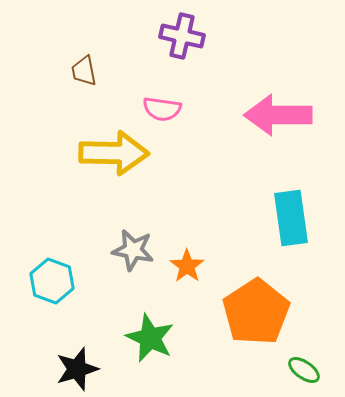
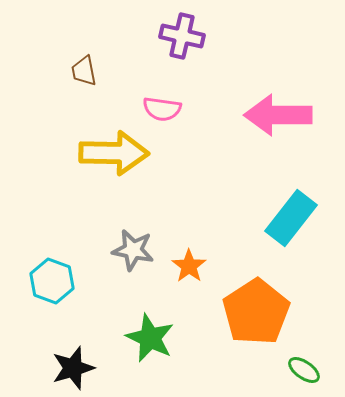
cyan rectangle: rotated 46 degrees clockwise
orange star: moved 2 px right
black star: moved 4 px left, 1 px up
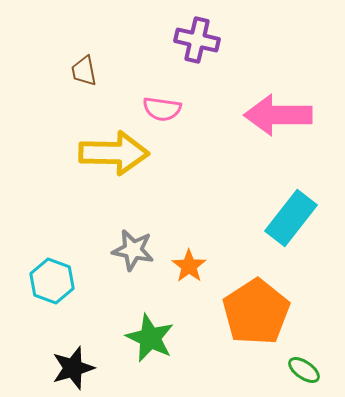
purple cross: moved 15 px right, 4 px down
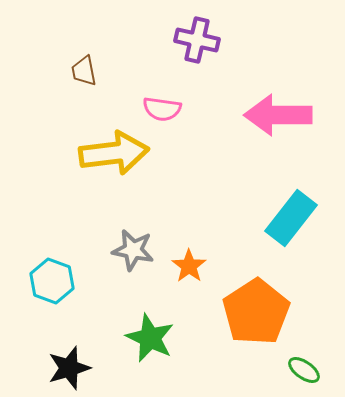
yellow arrow: rotated 8 degrees counterclockwise
black star: moved 4 px left
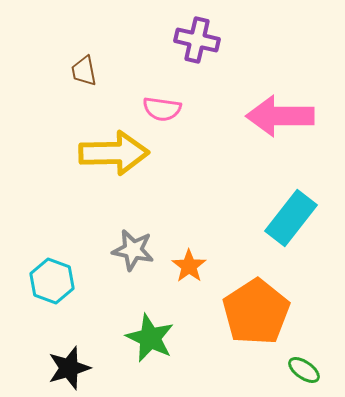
pink arrow: moved 2 px right, 1 px down
yellow arrow: rotated 6 degrees clockwise
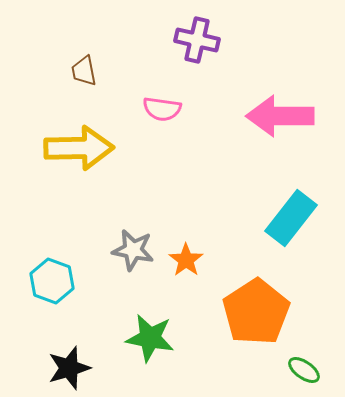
yellow arrow: moved 35 px left, 5 px up
orange star: moved 3 px left, 6 px up
green star: rotated 15 degrees counterclockwise
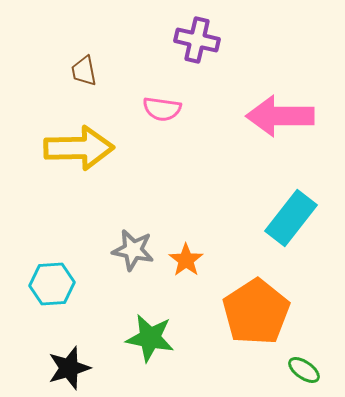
cyan hexagon: moved 3 px down; rotated 24 degrees counterclockwise
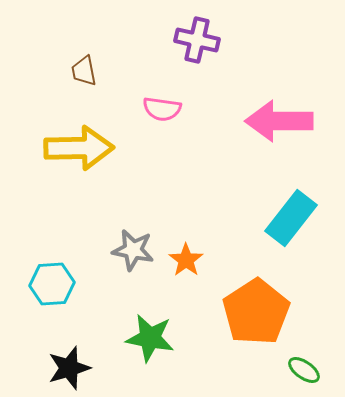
pink arrow: moved 1 px left, 5 px down
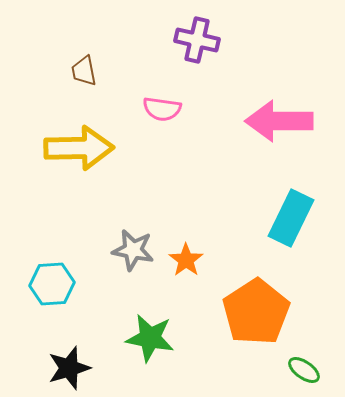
cyan rectangle: rotated 12 degrees counterclockwise
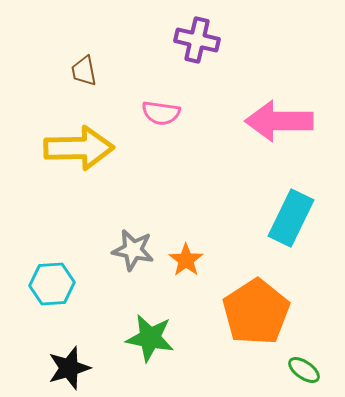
pink semicircle: moved 1 px left, 4 px down
